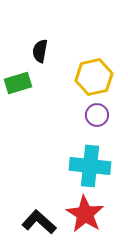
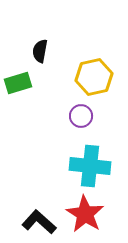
purple circle: moved 16 px left, 1 px down
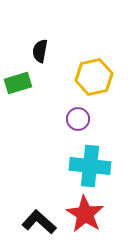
purple circle: moved 3 px left, 3 px down
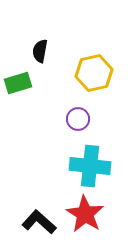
yellow hexagon: moved 4 px up
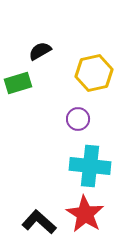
black semicircle: rotated 50 degrees clockwise
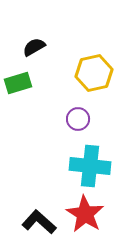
black semicircle: moved 6 px left, 4 px up
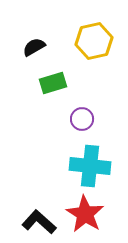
yellow hexagon: moved 32 px up
green rectangle: moved 35 px right
purple circle: moved 4 px right
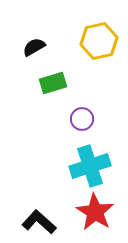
yellow hexagon: moved 5 px right
cyan cross: rotated 24 degrees counterclockwise
red star: moved 10 px right, 2 px up
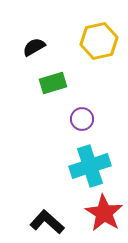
red star: moved 9 px right, 1 px down
black L-shape: moved 8 px right
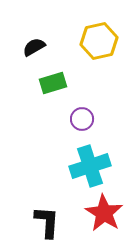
black L-shape: rotated 52 degrees clockwise
